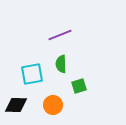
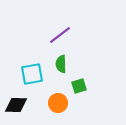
purple line: rotated 15 degrees counterclockwise
orange circle: moved 5 px right, 2 px up
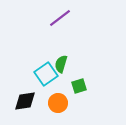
purple line: moved 17 px up
green semicircle: rotated 18 degrees clockwise
cyan square: moved 14 px right; rotated 25 degrees counterclockwise
black diamond: moved 9 px right, 4 px up; rotated 10 degrees counterclockwise
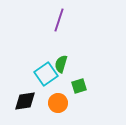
purple line: moved 1 px left, 2 px down; rotated 35 degrees counterclockwise
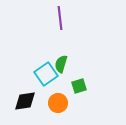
purple line: moved 1 px right, 2 px up; rotated 25 degrees counterclockwise
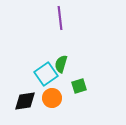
orange circle: moved 6 px left, 5 px up
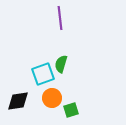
cyan square: moved 3 px left; rotated 15 degrees clockwise
green square: moved 8 px left, 24 px down
black diamond: moved 7 px left
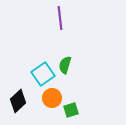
green semicircle: moved 4 px right, 1 px down
cyan square: rotated 15 degrees counterclockwise
black diamond: rotated 35 degrees counterclockwise
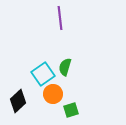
green semicircle: moved 2 px down
orange circle: moved 1 px right, 4 px up
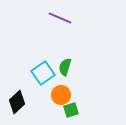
purple line: rotated 60 degrees counterclockwise
cyan square: moved 1 px up
orange circle: moved 8 px right, 1 px down
black diamond: moved 1 px left, 1 px down
